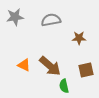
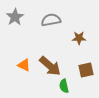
gray star: rotated 24 degrees counterclockwise
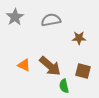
brown square: moved 3 px left, 1 px down; rotated 28 degrees clockwise
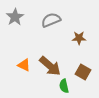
gray semicircle: rotated 12 degrees counterclockwise
brown square: moved 1 px down; rotated 14 degrees clockwise
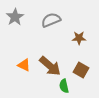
brown square: moved 2 px left, 2 px up
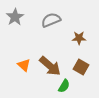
orange triangle: rotated 16 degrees clockwise
brown square: moved 3 px up
green semicircle: rotated 136 degrees counterclockwise
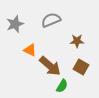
gray star: moved 7 px down; rotated 12 degrees clockwise
brown star: moved 2 px left, 3 px down
orange triangle: moved 6 px right, 15 px up; rotated 16 degrees counterclockwise
green semicircle: moved 2 px left
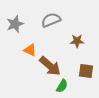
brown square: moved 5 px right, 4 px down; rotated 21 degrees counterclockwise
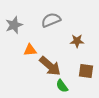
gray star: moved 1 px left, 1 px down
orange triangle: rotated 32 degrees counterclockwise
green semicircle: rotated 112 degrees clockwise
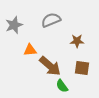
brown square: moved 4 px left, 3 px up
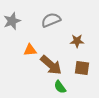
gray star: moved 2 px left, 4 px up
brown arrow: moved 1 px right, 1 px up
green semicircle: moved 2 px left, 1 px down
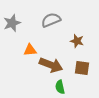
gray star: moved 2 px down
brown star: rotated 16 degrees clockwise
brown arrow: rotated 20 degrees counterclockwise
green semicircle: rotated 24 degrees clockwise
